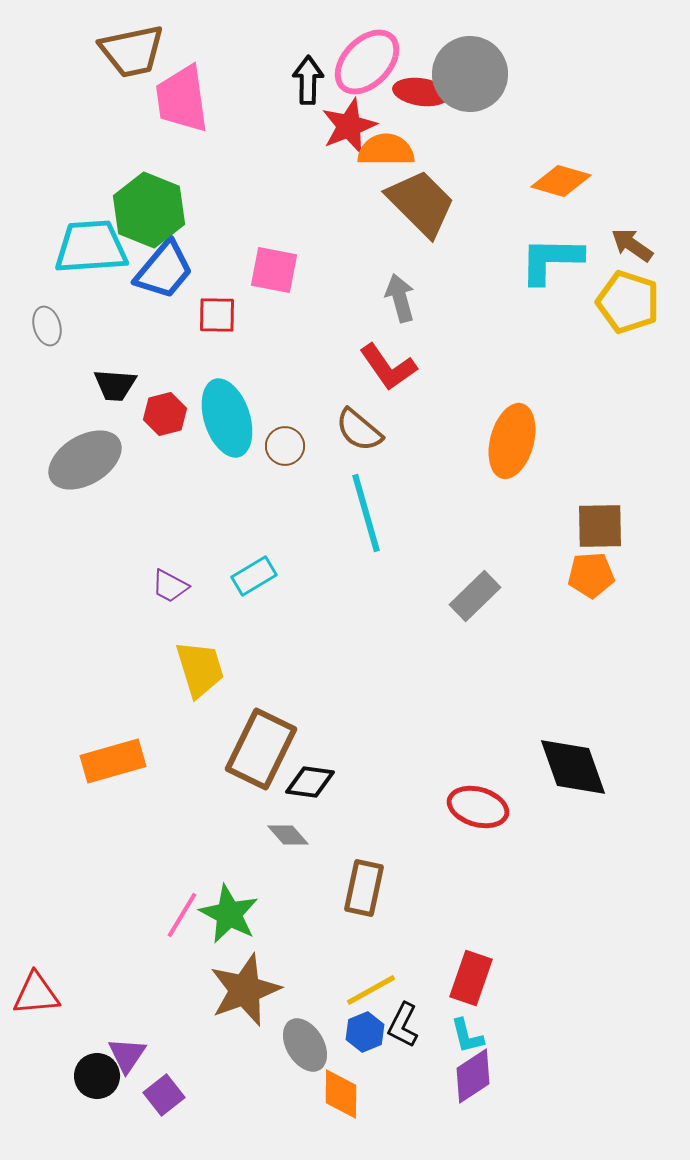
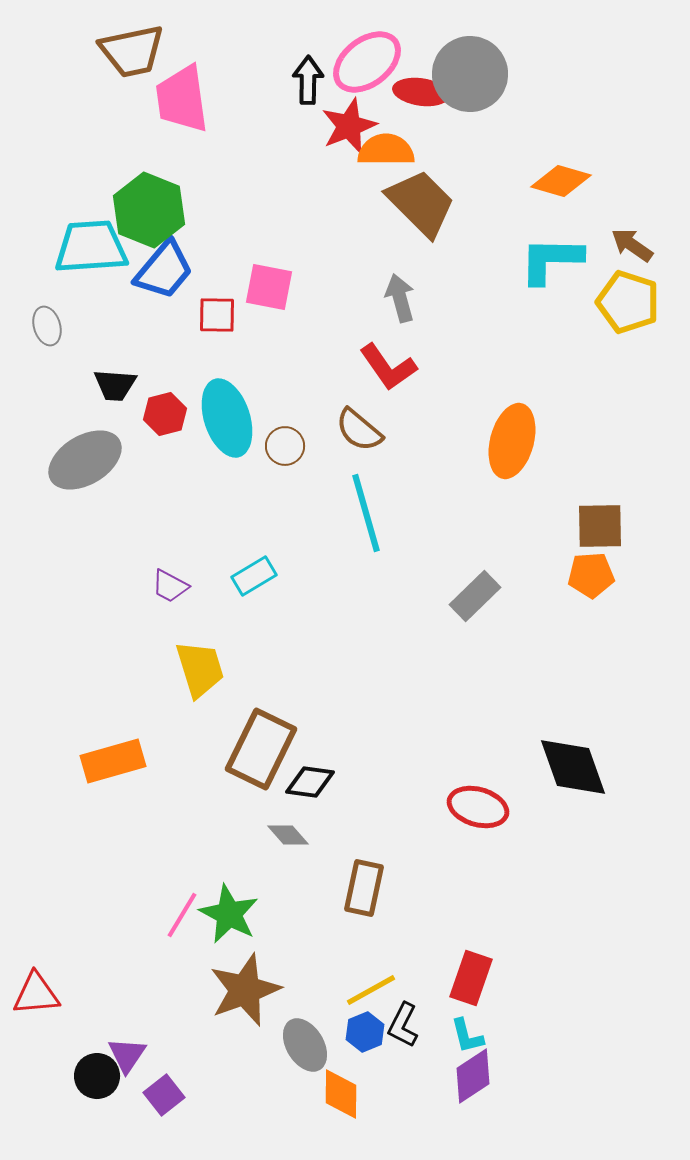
pink ellipse at (367, 62): rotated 8 degrees clockwise
pink square at (274, 270): moved 5 px left, 17 px down
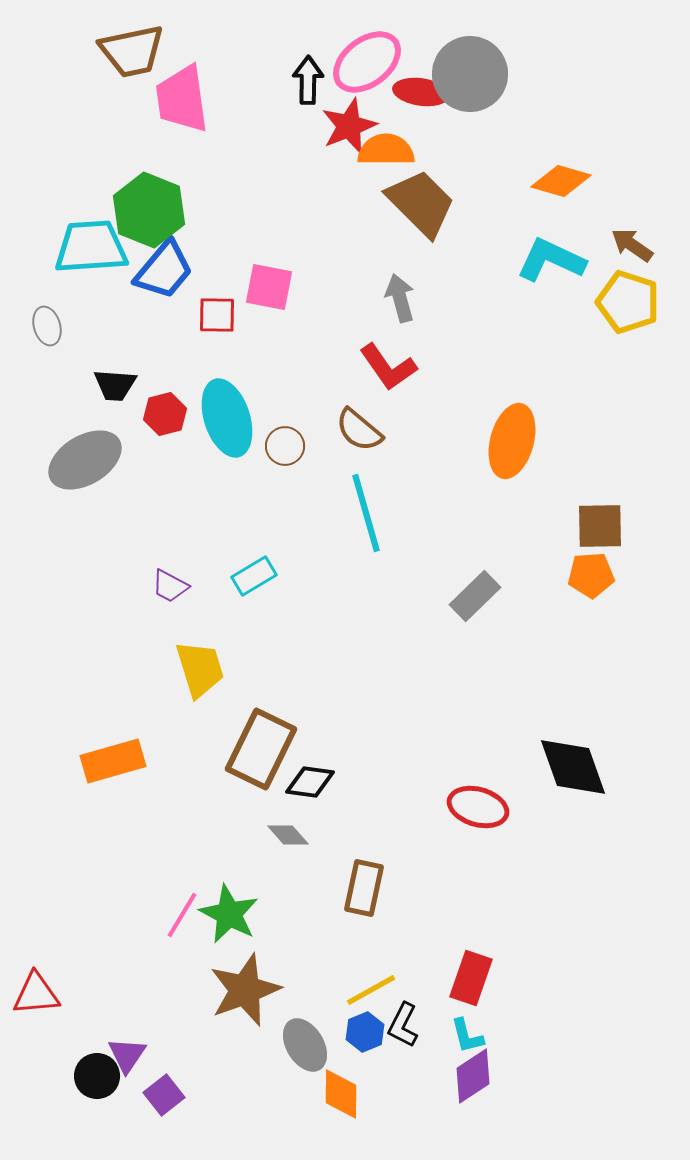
cyan L-shape at (551, 260): rotated 24 degrees clockwise
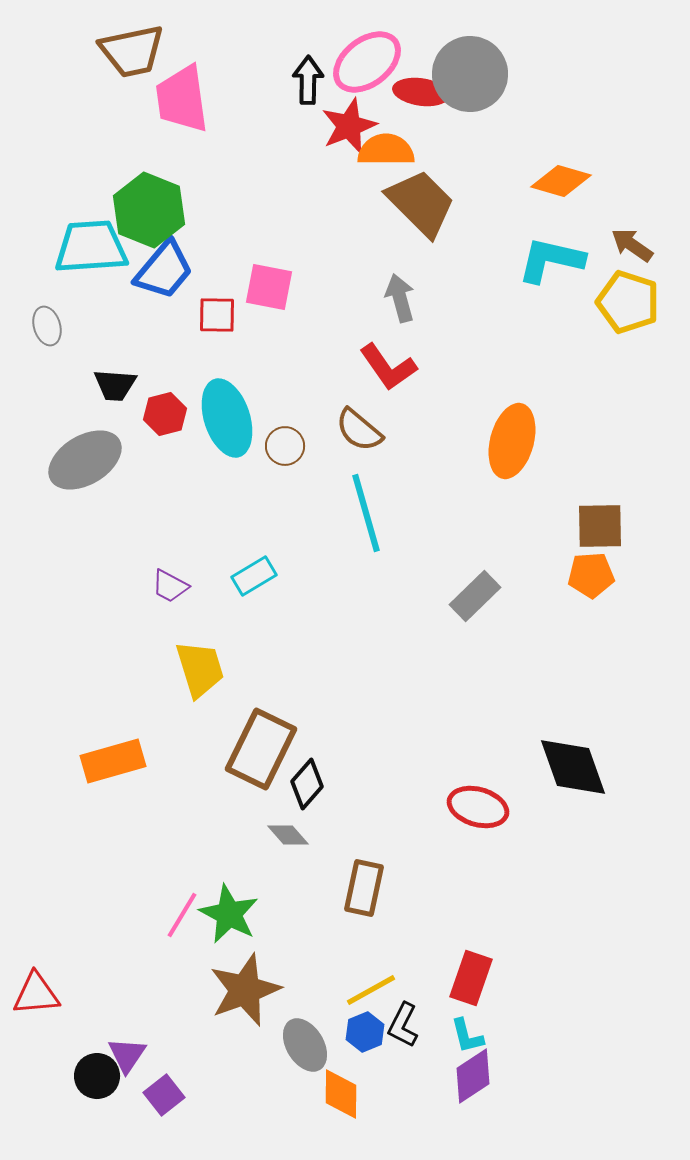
cyan L-shape at (551, 260): rotated 12 degrees counterclockwise
black diamond at (310, 782): moved 3 px left, 2 px down; rotated 57 degrees counterclockwise
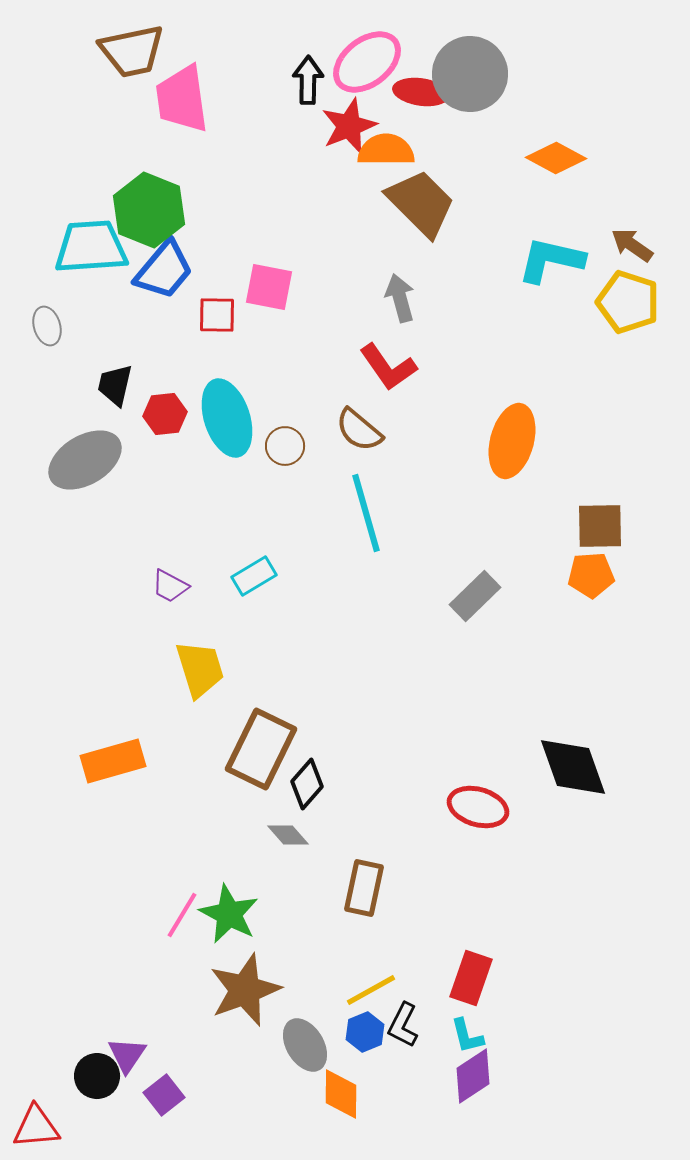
orange diamond at (561, 181): moved 5 px left, 23 px up; rotated 12 degrees clockwise
black trapezoid at (115, 385): rotated 99 degrees clockwise
red hexagon at (165, 414): rotated 9 degrees clockwise
red triangle at (36, 994): moved 133 px down
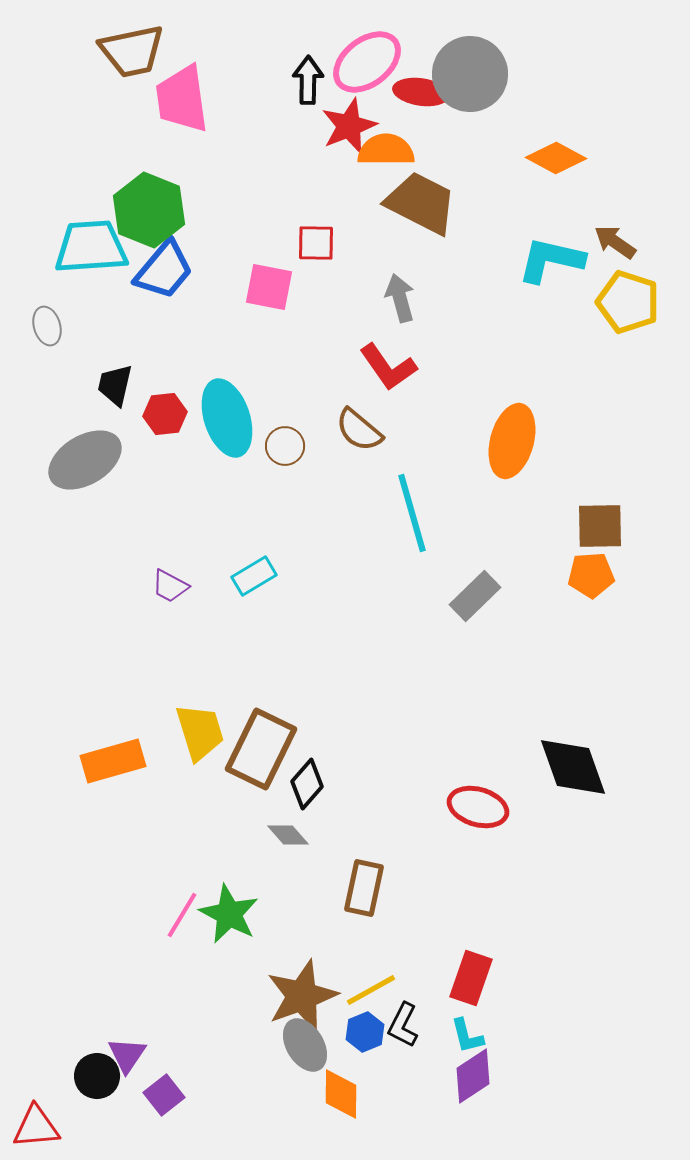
brown trapezoid at (421, 203): rotated 18 degrees counterclockwise
brown arrow at (632, 245): moved 17 px left, 3 px up
red square at (217, 315): moved 99 px right, 72 px up
cyan line at (366, 513): moved 46 px right
yellow trapezoid at (200, 669): moved 63 px down
brown star at (245, 990): moved 57 px right, 6 px down
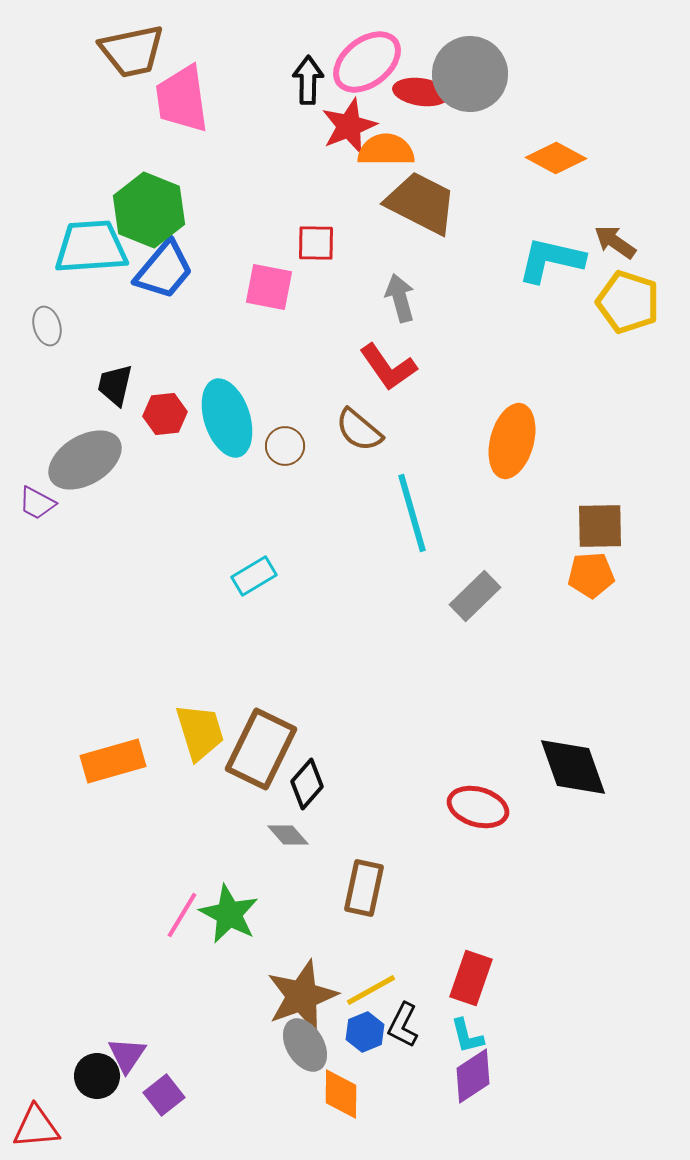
purple trapezoid at (170, 586): moved 133 px left, 83 px up
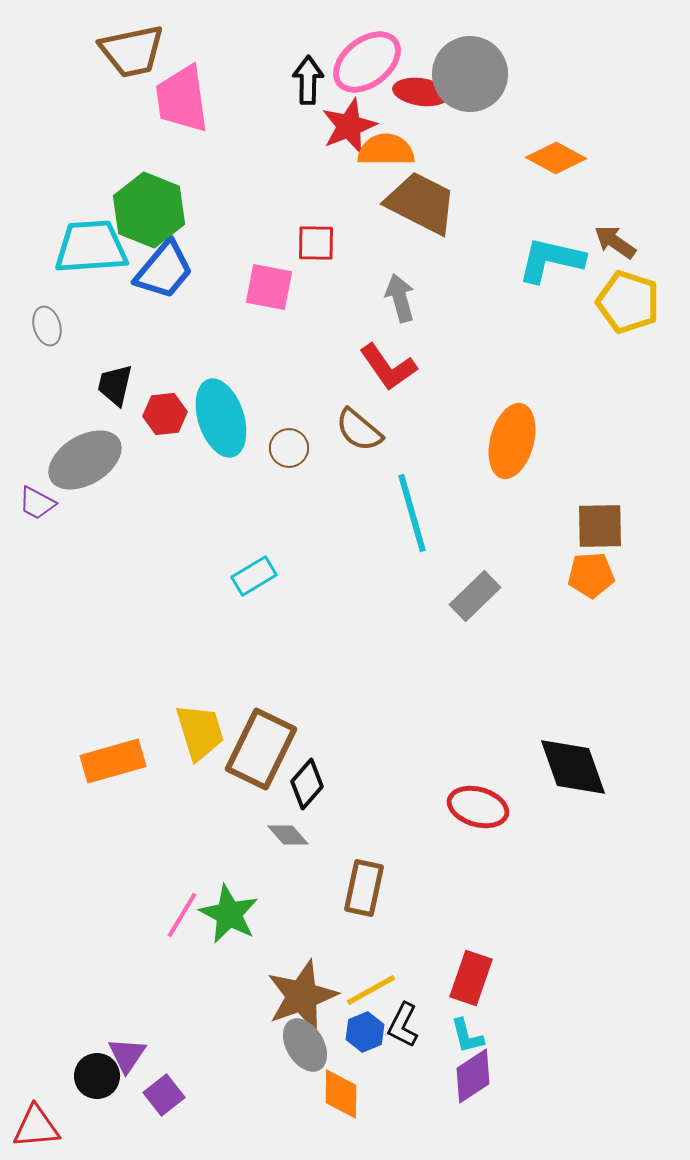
cyan ellipse at (227, 418): moved 6 px left
brown circle at (285, 446): moved 4 px right, 2 px down
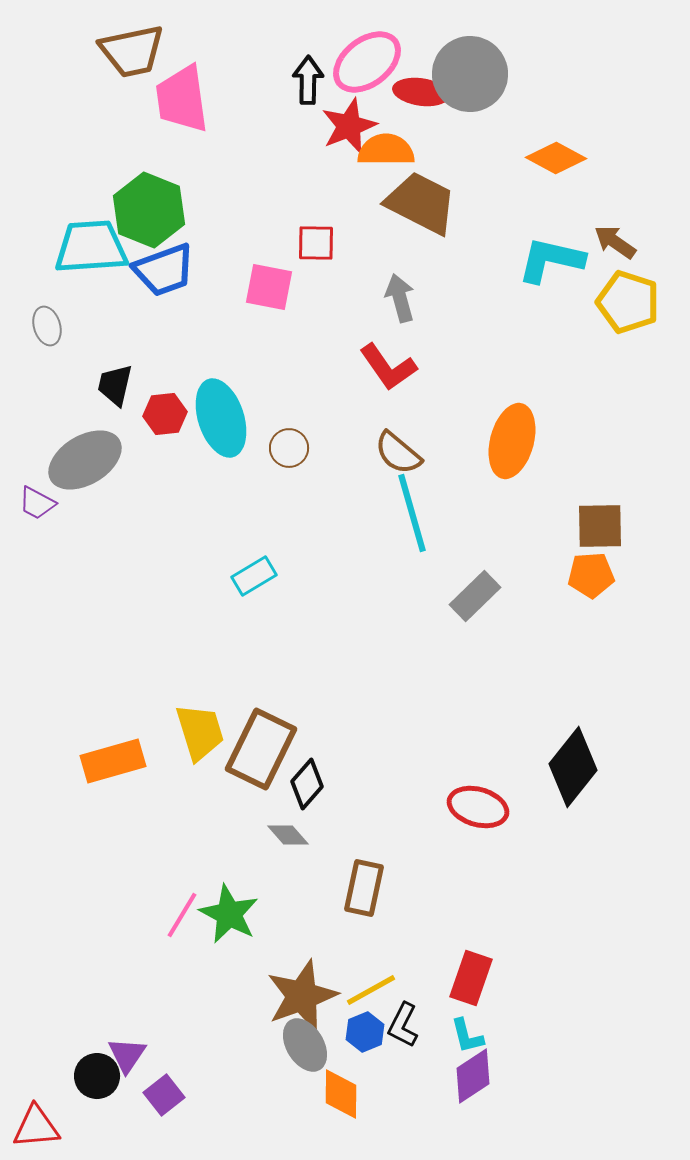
blue trapezoid at (164, 270): rotated 30 degrees clockwise
brown semicircle at (359, 430): moved 39 px right, 23 px down
black diamond at (573, 767): rotated 58 degrees clockwise
